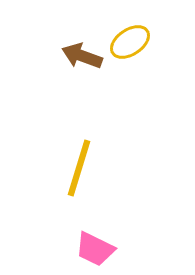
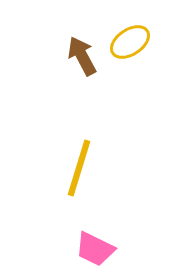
brown arrow: rotated 42 degrees clockwise
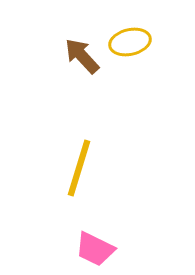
yellow ellipse: rotated 21 degrees clockwise
brown arrow: rotated 15 degrees counterclockwise
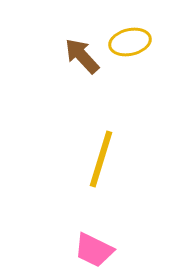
yellow line: moved 22 px right, 9 px up
pink trapezoid: moved 1 px left, 1 px down
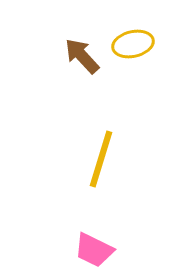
yellow ellipse: moved 3 px right, 2 px down
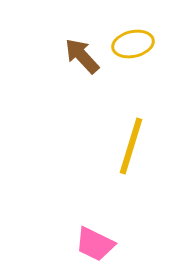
yellow line: moved 30 px right, 13 px up
pink trapezoid: moved 1 px right, 6 px up
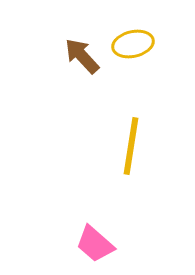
yellow line: rotated 8 degrees counterclockwise
pink trapezoid: rotated 15 degrees clockwise
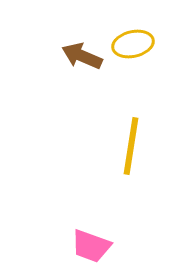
brown arrow: rotated 24 degrees counterclockwise
pink trapezoid: moved 4 px left, 2 px down; rotated 21 degrees counterclockwise
